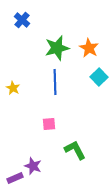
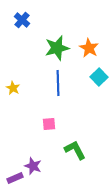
blue line: moved 3 px right, 1 px down
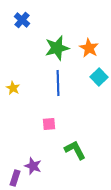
purple rectangle: rotated 49 degrees counterclockwise
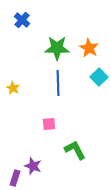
green star: rotated 15 degrees clockwise
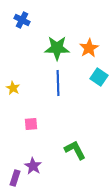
blue cross: rotated 14 degrees counterclockwise
orange star: rotated 12 degrees clockwise
cyan square: rotated 12 degrees counterclockwise
pink square: moved 18 px left
purple star: rotated 12 degrees clockwise
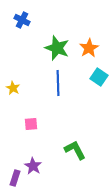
green star: rotated 20 degrees clockwise
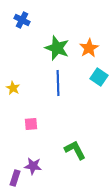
purple star: rotated 24 degrees counterclockwise
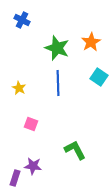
orange star: moved 2 px right, 6 px up
yellow star: moved 6 px right
pink square: rotated 24 degrees clockwise
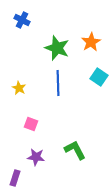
purple star: moved 3 px right, 9 px up
